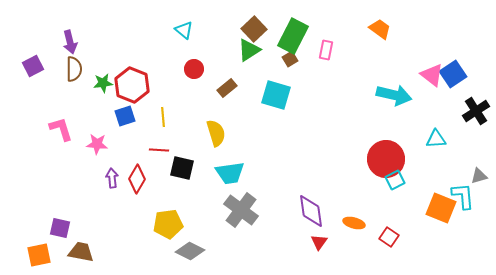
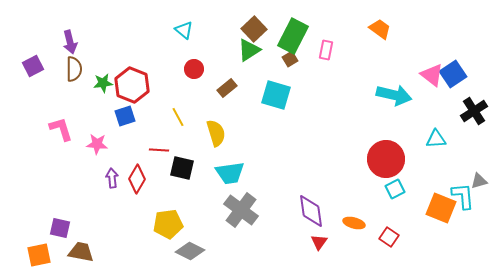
black cross at (476, 111): moved 2 px left
yellow line at (163, 117): moved 15 px right; rotated 24 degrees counterclockwise
gray triangle at (479, 176): moved 5 px down
cyan square at (395, 180): moved 9 px down
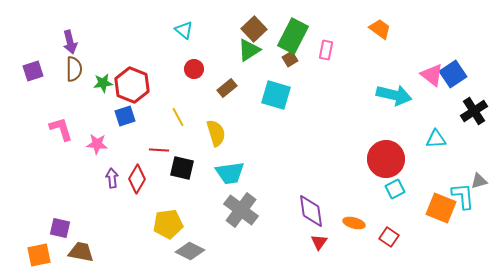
purple square at (33, 66): moved 5 px down; rotated 10 degrees clockwise
